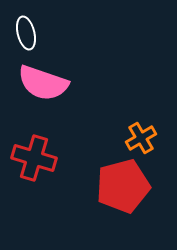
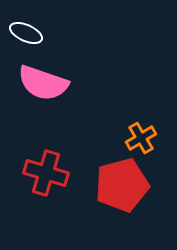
white ellipse: rotated 52 degrees counterclockwise
red cross: moved 12 px right, 15 px down
red pentagon: moved 1 px left, 1 px up
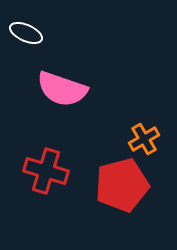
pink semicircle: moved 19 px right, 6 px down
orange cross: moved 3 px right, 1 px down
red cross: moved 2 px up
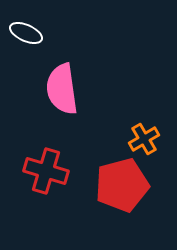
pink semicircle: rotated 63 degrees clockwise
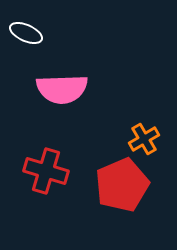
pink semicircle: rotated 84 degrees counterclockwise
red pentagon: rotated 8 degrees counterclockwise
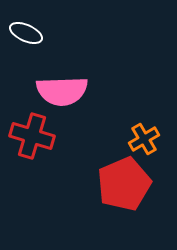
pink semicircle: moved 2 px down
red cross: moved 14 px left, 35 px up
red pentagon: moved 2 px right, 1 px up
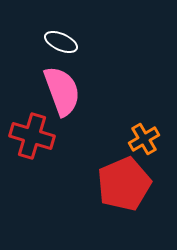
white ellipse: moved 35 px right, 9 px down
pink semicircle: rotated 108 degrees counterclockwise
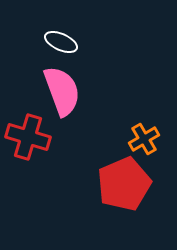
red cross: moved 4 px left, 1 px down
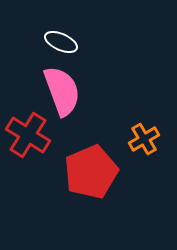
red cross: moved 2 px up; rotated 15 degrees clockwise
red pentagon: moved 33 px left, 12 px up
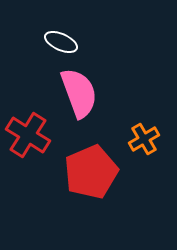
pink semicircle: moved 17 px right, 2 px down
